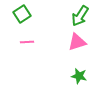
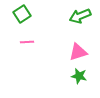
green arrow: rotated 35 degrees clockwise
pink triangle: moved 1 px right, 10 px down
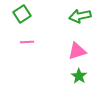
green arrow: rotated 10 degrees clockwise
pink triangle: moved 1 px left, 1 px up
green star: rotated 21 degrees clockwise
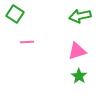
green square: moved 7 px left; rotated 24 degrees counterclockwise
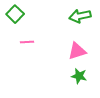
green square: rotated 12 degrees clockwise
green star: rotated 21 degrees counterclockwise
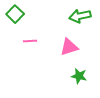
pink line: moved 3 px right, 1 px up
pink triangle: moved 8 px left, 4 px up
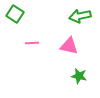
green square: rotated 12 degrees counterclockwise
pink line: moved 2 px right, 2 px down
pink triangle: moved 1 px up; rotated 30 degrees clockwise
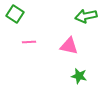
green arrow: moved 6 px right
pink line: moved 3 px left, 1 px up
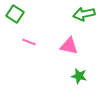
green arrow: moved 2 px left, 2 px up
pink line: rotated 24 degrees clockwise
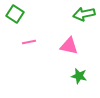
pink line: rotated 32 degrees counterclockwise
